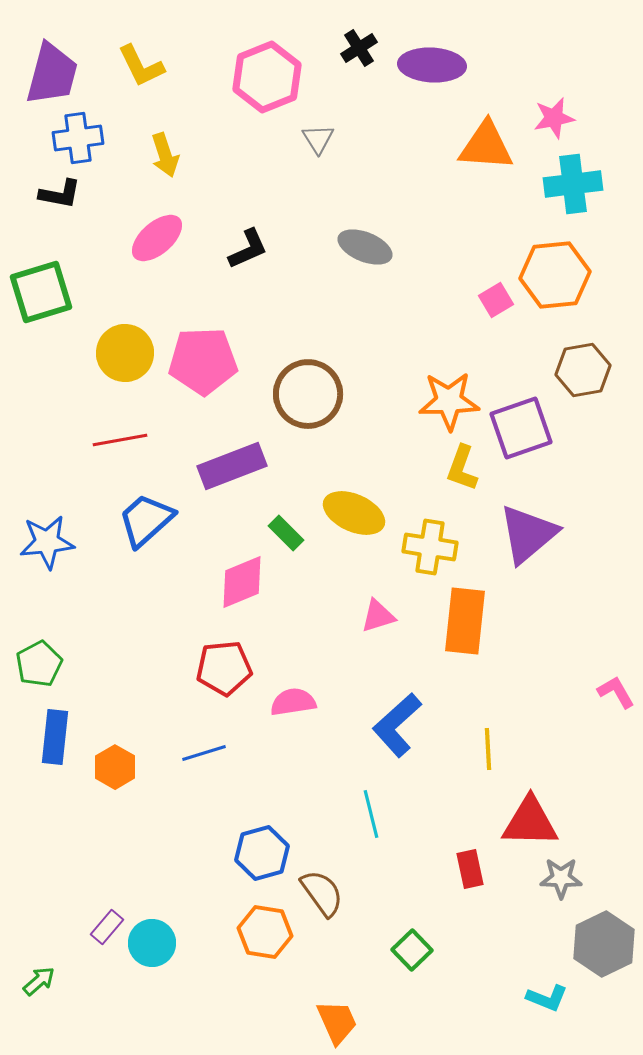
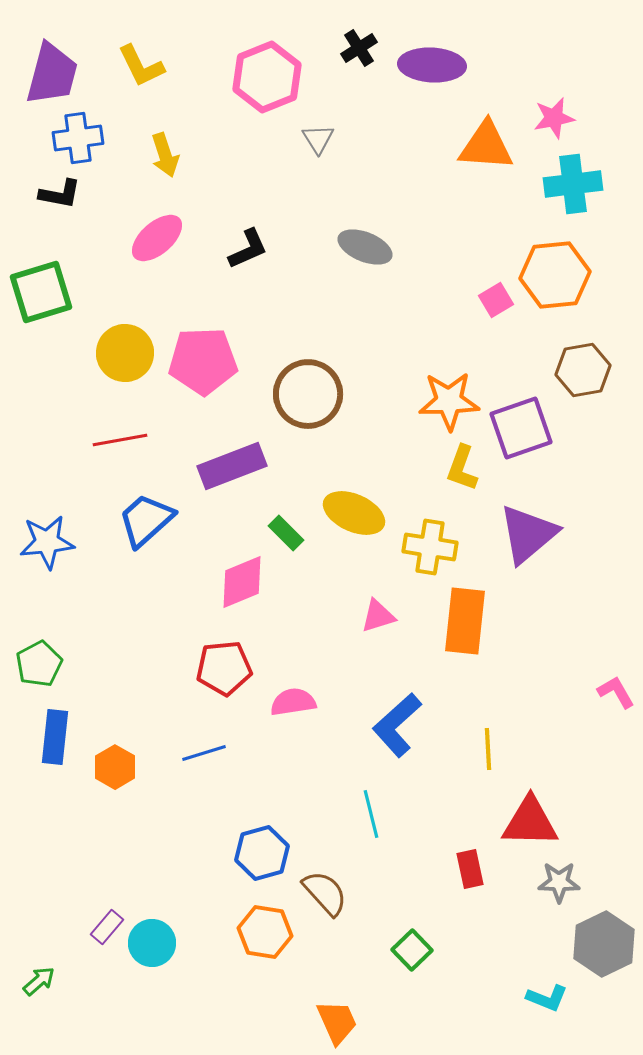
gray star at (561, 878): moved 2 px left, 4 px down
brown semicircle at (322, 893): moved 3 px right; rotated 6 degrees counterclockwise
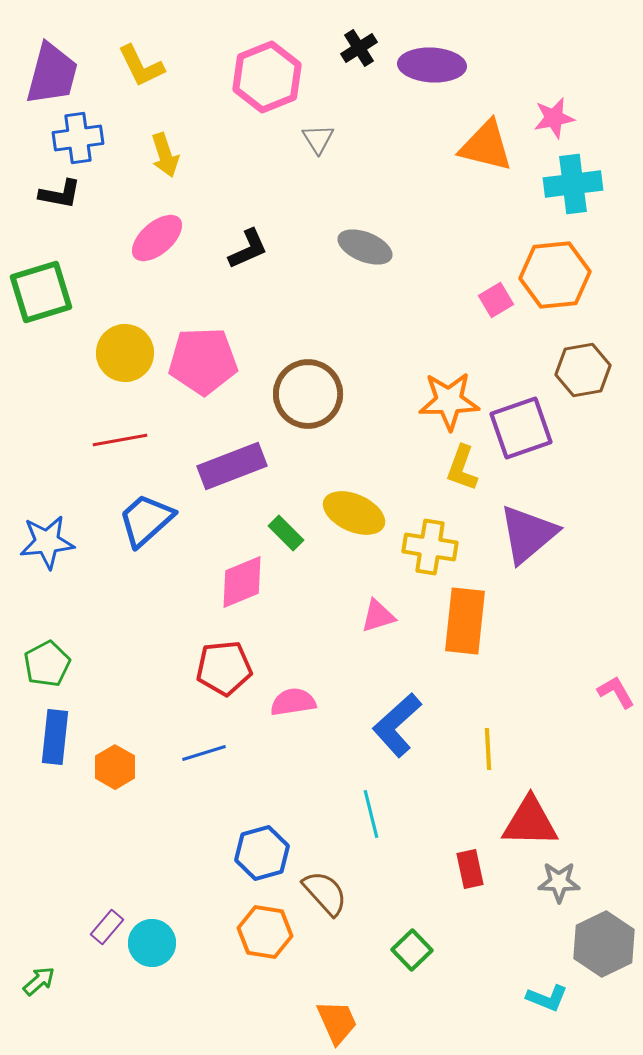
orange triangle at (486, 146): rotated 10 degrees clockwise
green pentagon at (39, 664): moved 8 px right
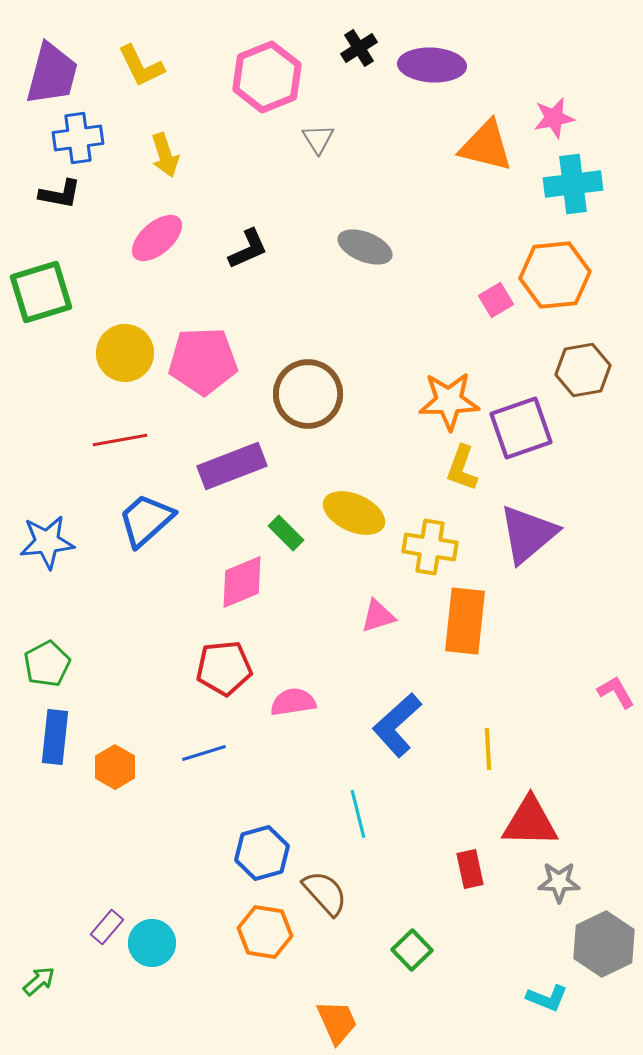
cyan line at (371, 814): moved 13 px left
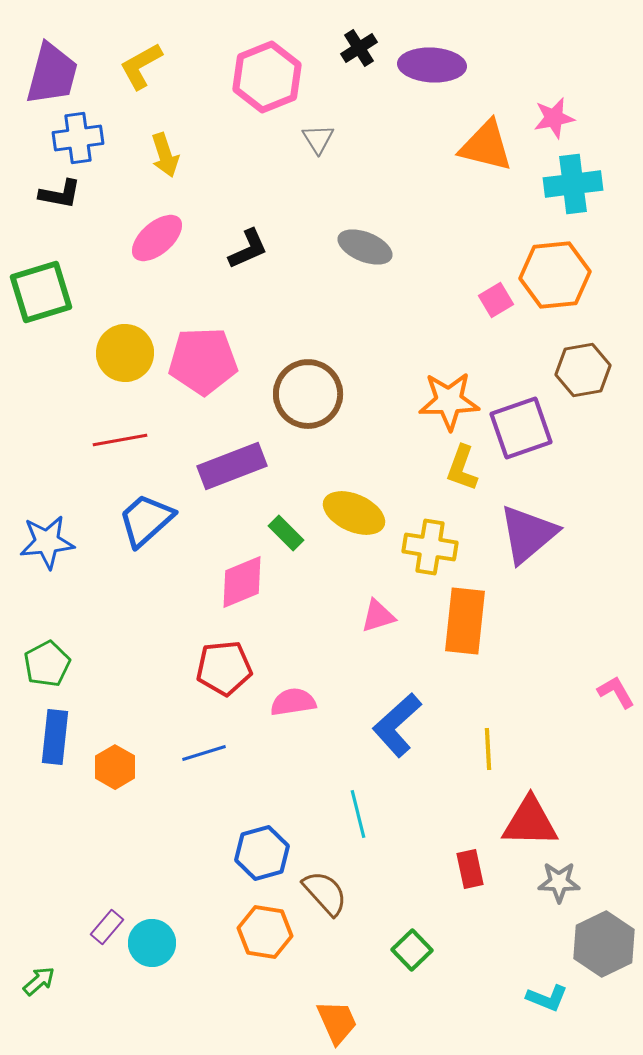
yellow L-shape at (141, 66): rotated 87 degrees clockwise
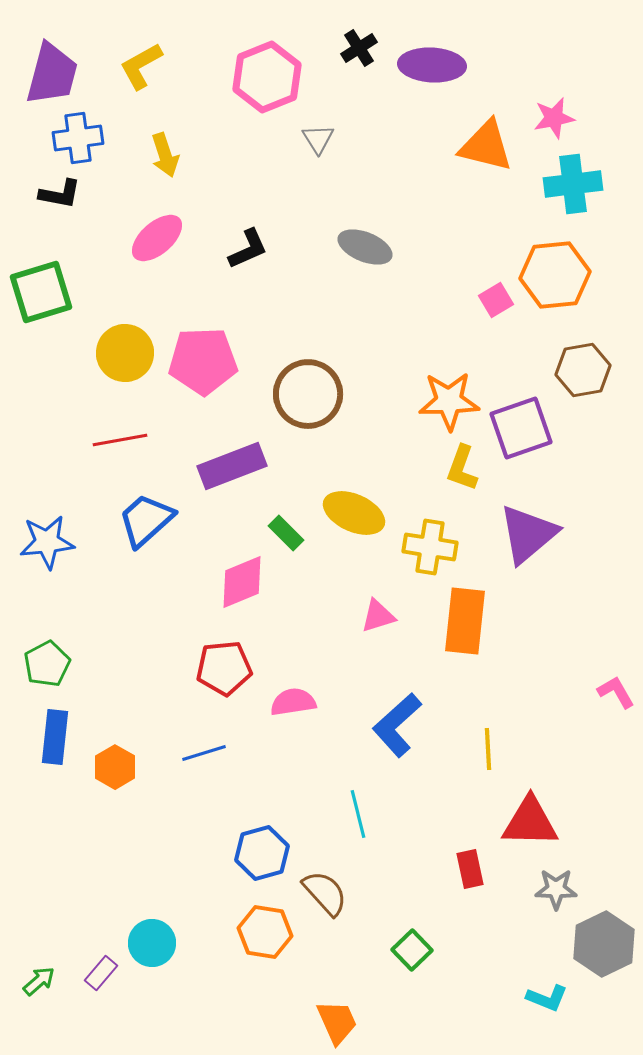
gray star at (559, 882): moved 3 px left, 7 px down
purple rectangle at (107, 927): moved 6 px left, 46 px down
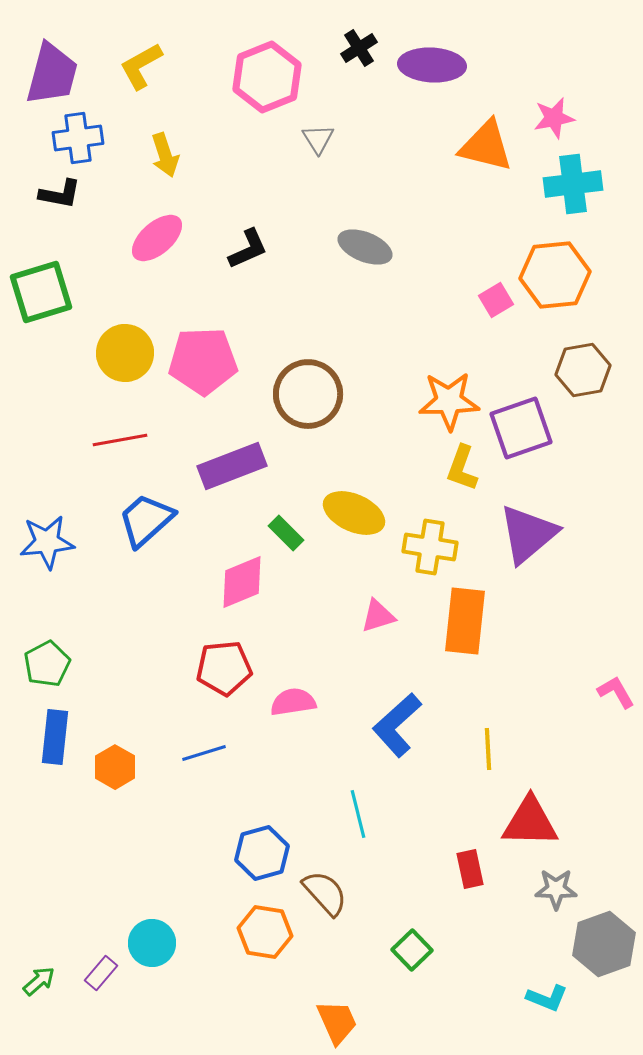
gray hexagon at (604, 944): rotated 6 degrees clockwise
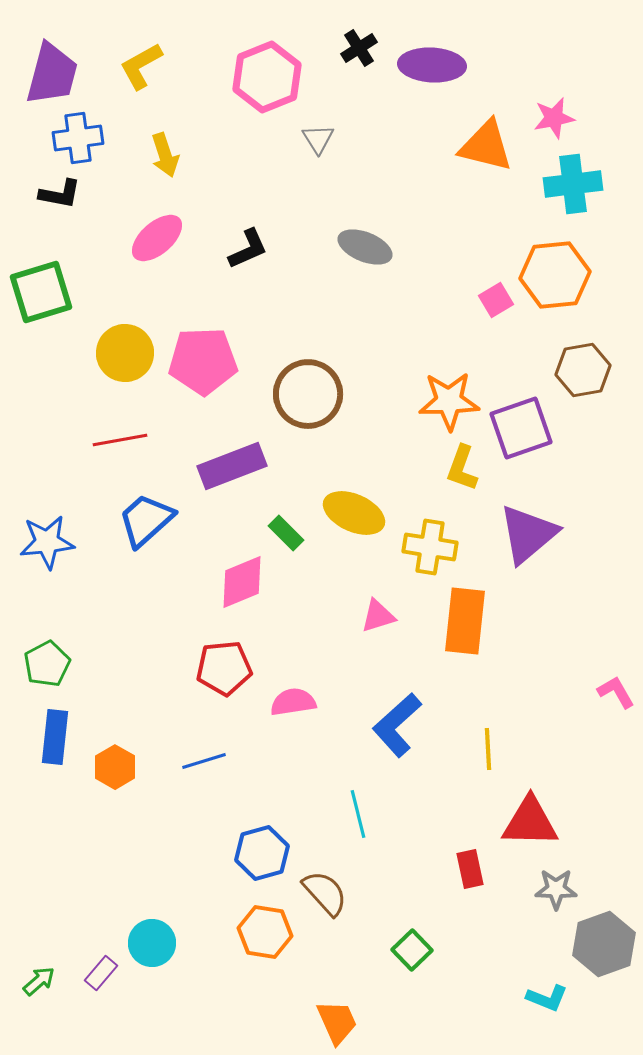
blue line at (204, 753): moved 8 px down
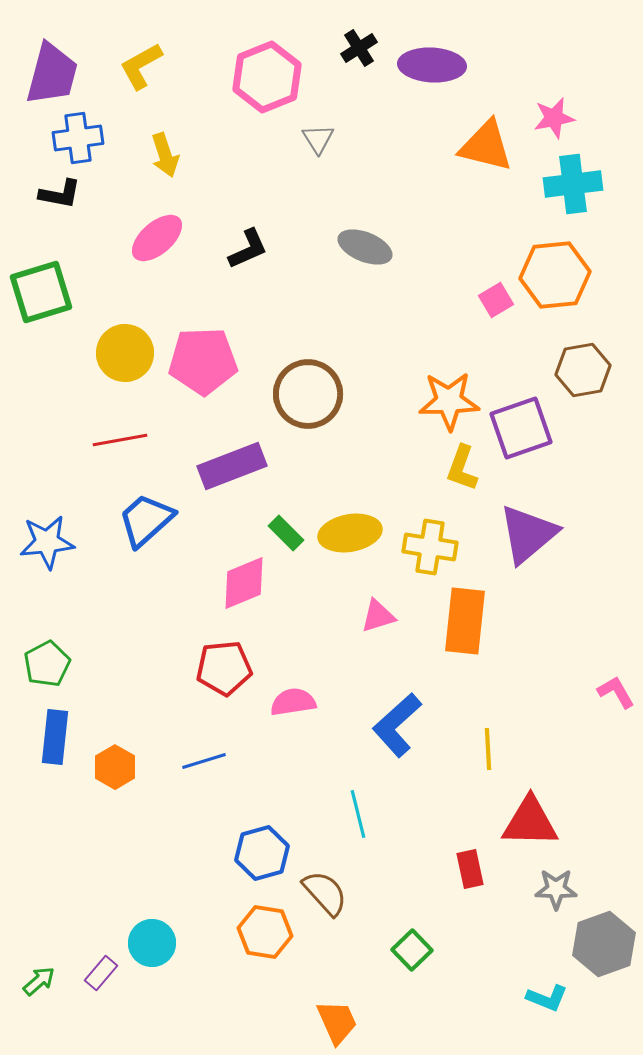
yellow ellipse at (354, 513): moved 4 px left, 20 px down; rotated 34 degrees counterclockwise
pink diamond at (242, 582): moved 2 px right, 1 px down
